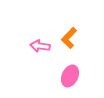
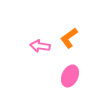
orange L-shape: rotated 10 degrees clockwise
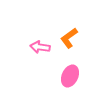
pink arrow: moved 1 px down
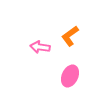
orange L-shape: moved 1 px right, 2 px up
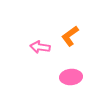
pink ellipse: moved 1 px right, 1 px down; rotated 60 degrees clockwise
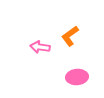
pink ellipse: moved 6 px right
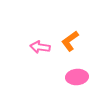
orange L-shape: moved 5 px down
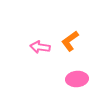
pink ellipse: moved 2 px down
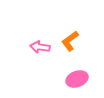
pink ellipse: rotated 15 degrees counterclockwise
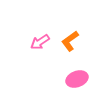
pink arrow: moved 5 px up; rotated 42 degrees counterclockwise
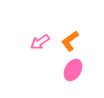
pink ellipse: moved 4 px left, 9 px up; rotated 40 degrees counterclockwise
